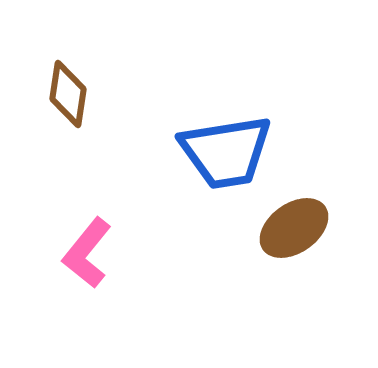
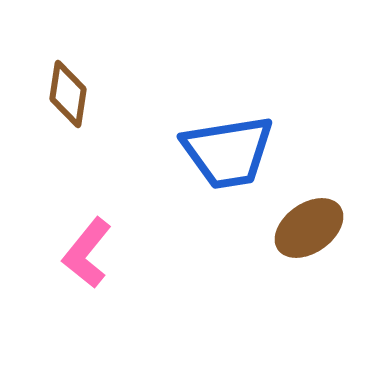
blue trapezoid: moved 2 px right
brown ellipse: moved 15 px right
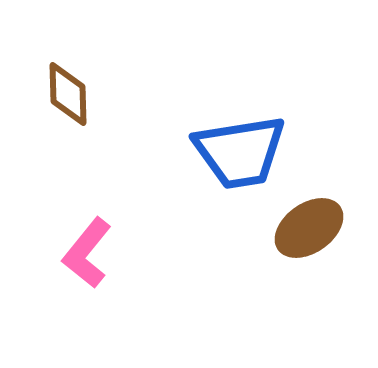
brown diamond: rotated 10 degrees counterclockwise
blue trapezoid: moved 12 px right
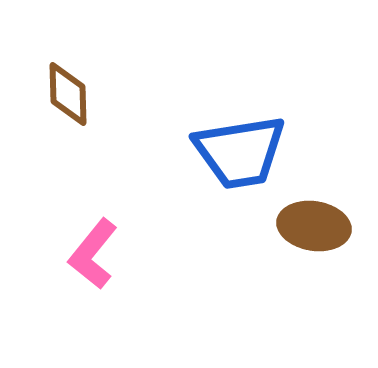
brown ellipse: moved 5 px right, 2 px up; rotated 44 degrees clockwise
pink L-shape: moved 6 px right, 1 px down
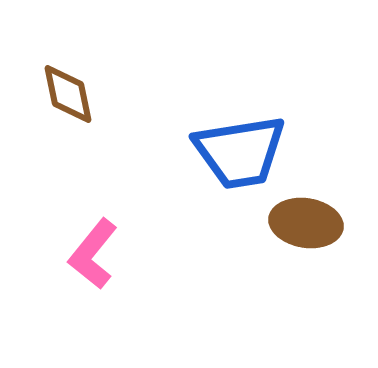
brown diamond: rotated 10 degrees counterclockwise
brown ellipse: moved 8 px left, 3 px up
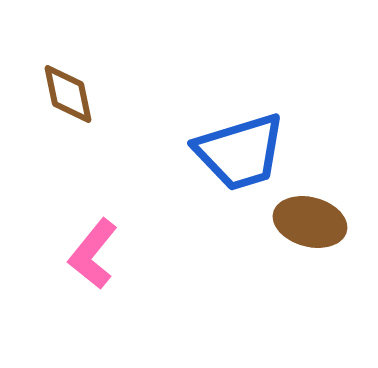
blue trapezoid: rotated 8 degrees counterclockwise
brown ellipse: moved 4 px right, 1 px up; rotated 6 degrees clockwise
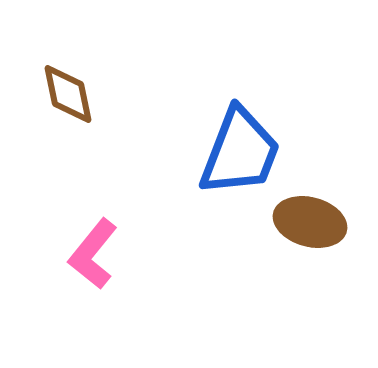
blue trapezoid: rotated 52 degrees counterclockwise
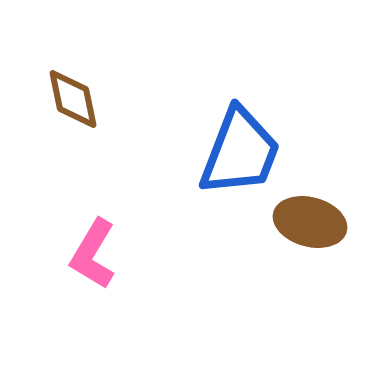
brown diamond: moved 5 px right, 5 px down
pink L-shape: rotated 8 degrees counterclockwise
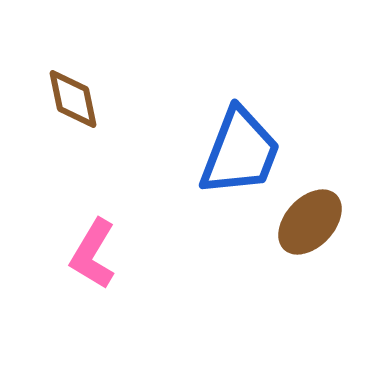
brown ellipse: rotated 62 degrees counterclockwise
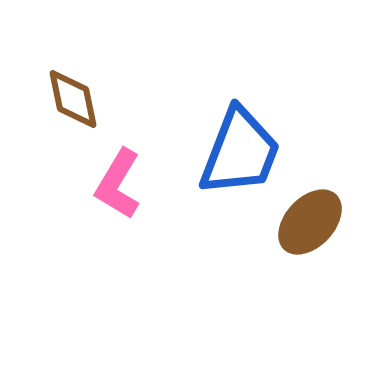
pink L-shape: moved 25 px right, 70 px up
